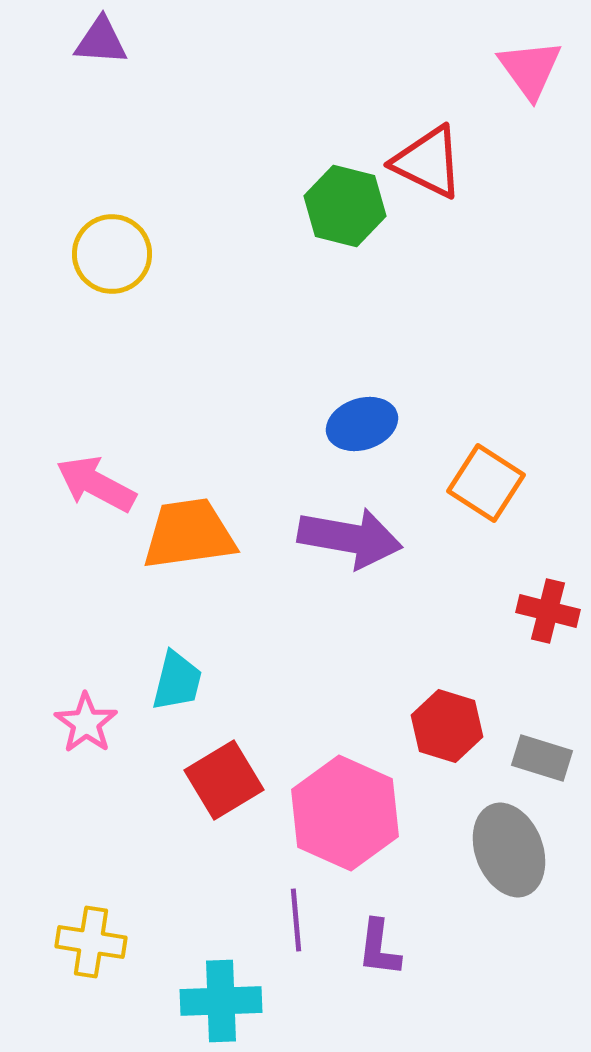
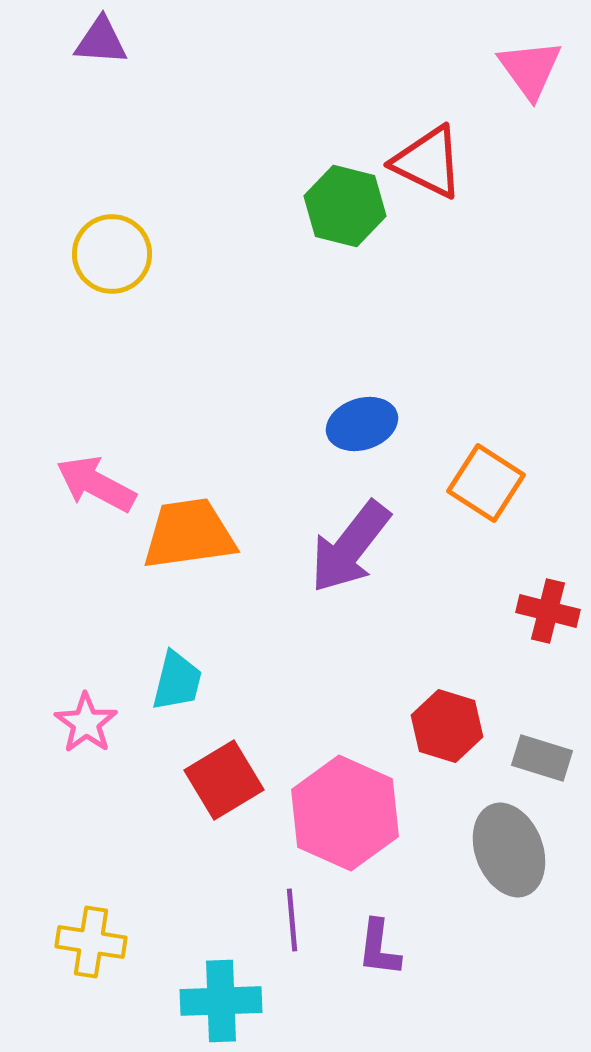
purple arrow: moved 9 px down; rotated 118 degrees clockwise
purple line: moved 4 px left
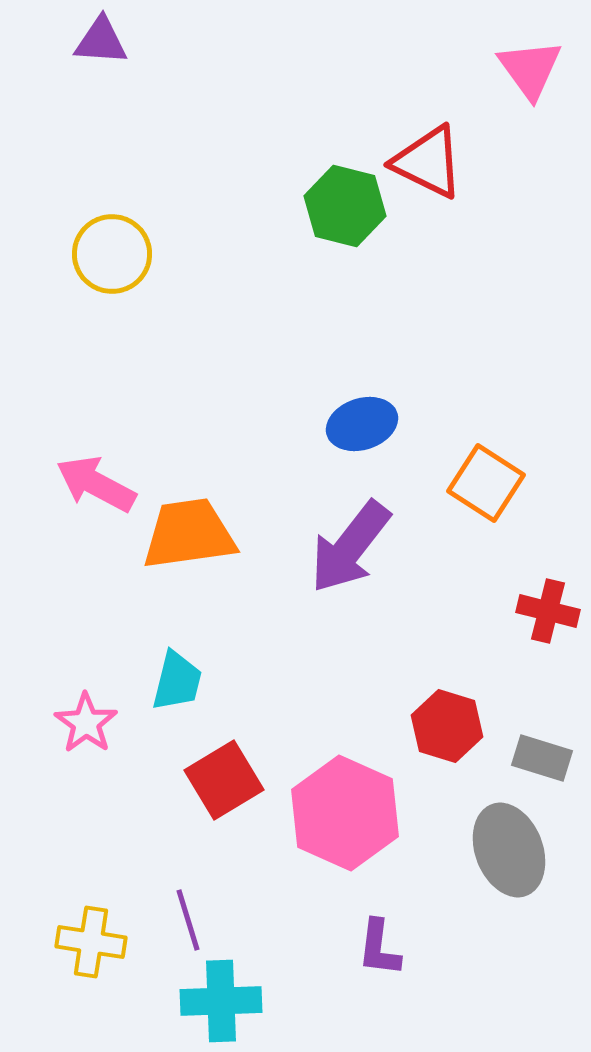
purple line: moved 104 px left; rotated 12 degrees counterclockwise
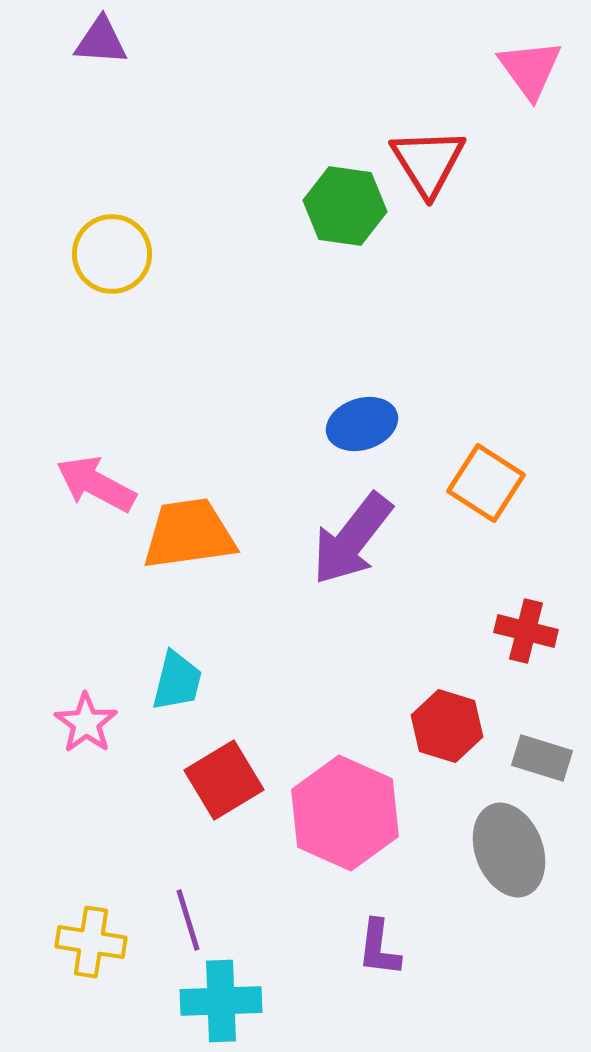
red triangle: rotated 32 degrees clockwise
green hexagon: rotated 6 degrees counterclockwise
purple arrow: moved 2 px right, 8 px up
red cross: moved 22 px left, 20 px down
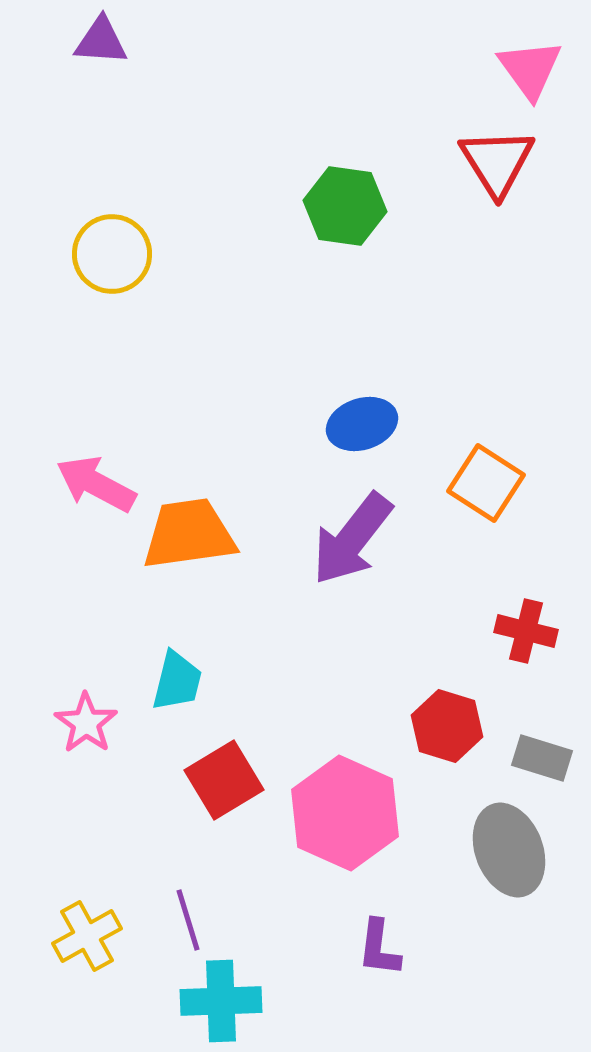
red triangle: moved 69 px right
yellow cross: moved 4 px left, 6 px up; rotated 38 degrees counterclockwise
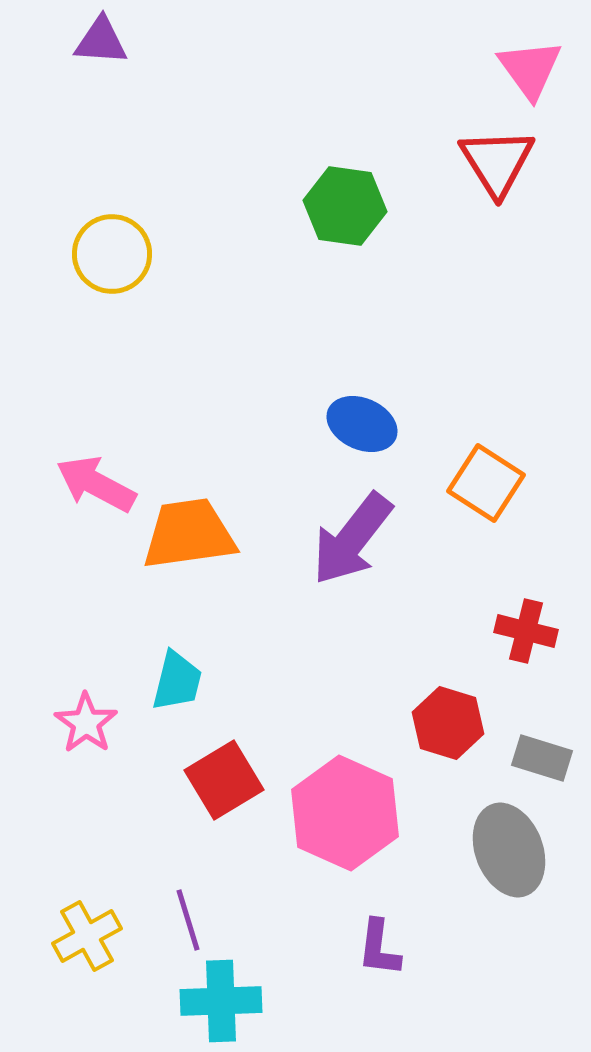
blue ellipse: rotated 42 degrees clockwise
red hexagon: moved 1 px right, 3 px up
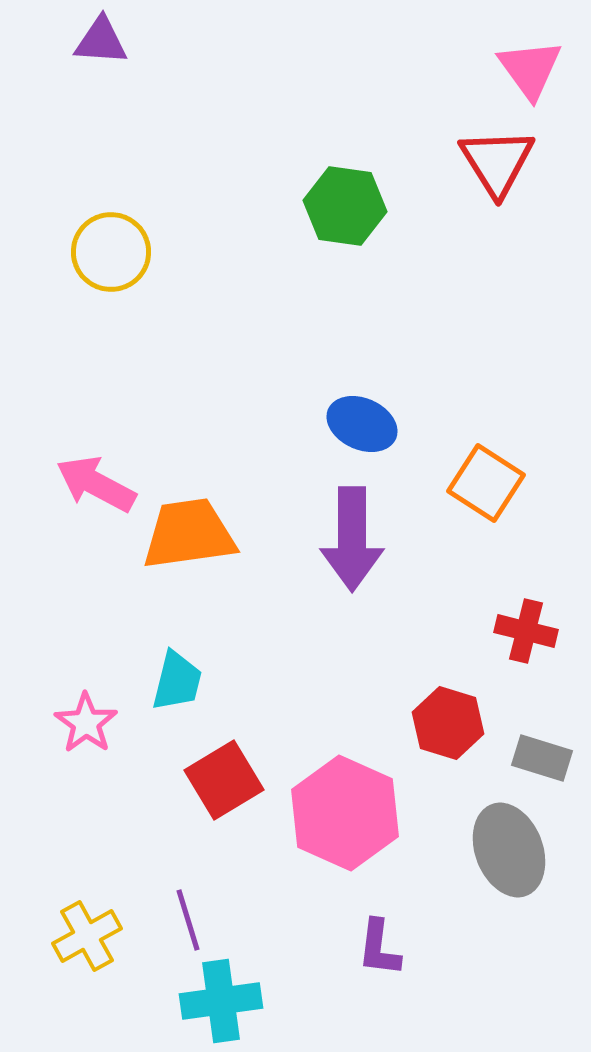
yellow circle: moved 1 px left, 2 px up
purple arrow: rotated 38 degrees counterclockwise
cyan cross: rotated 6 degrees counterclockwise
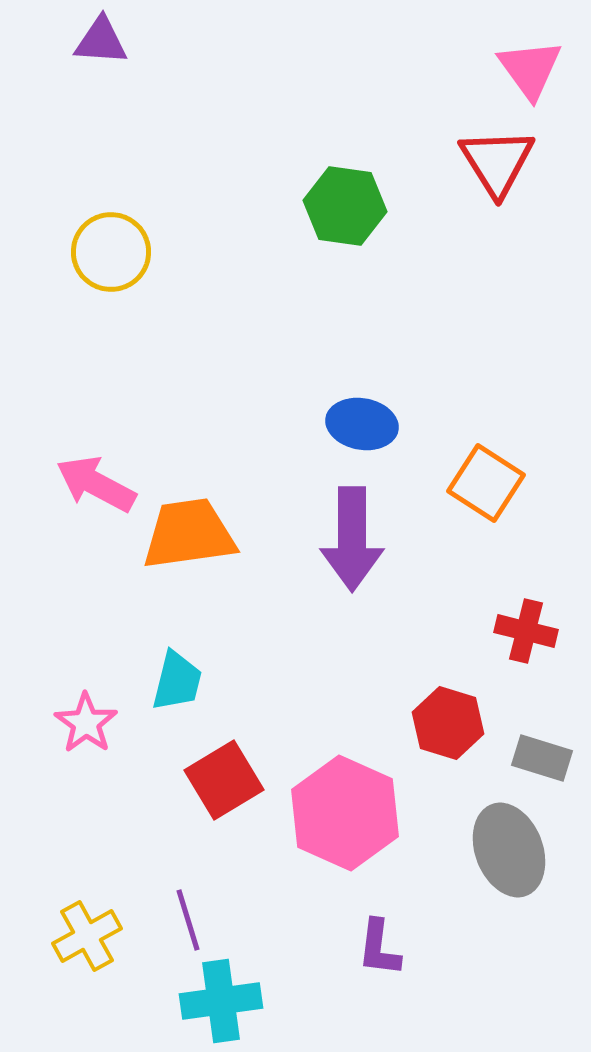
blue ellipse: rotated 14 degrees counterclockwise
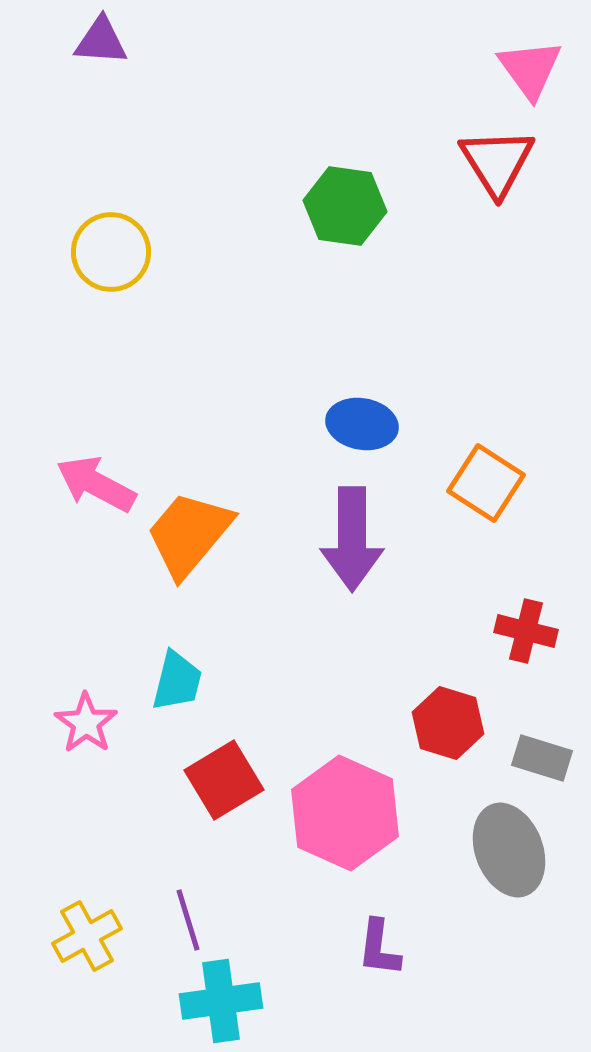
orange trapezoid: rotated 42 degrees counterclockwise
